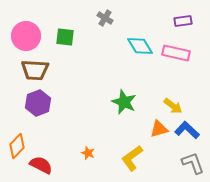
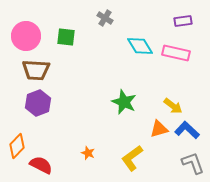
green square: moved 1 px right
brown trapezoid: moved 1 px right
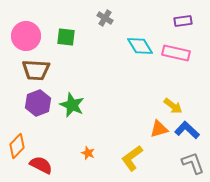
green star: moved 52 px left, 3 px down
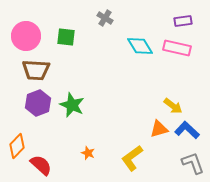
pink rectangle: moved 1 px right, 5 px up
red semicircle: rotated 15 degrees clockwise
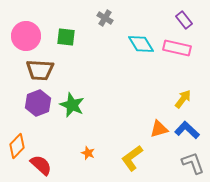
purple rectangle: moved 1 px right, 1 px up; rotated 60 degrees clockwise
cyan diamond: moved 1 px right, 2 px up
brown trapezoid: moved 4 px right
yellow arrow: moved 10 px right, 7 px up; rotated 90 degrees counterclockwise
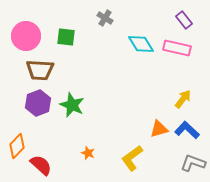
gray L-shape: rotated 50 degrees counterclockwise
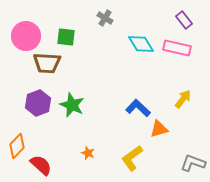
brown trapezoid: moved 7 px right, 7 px up
blue L-shape: moved 49 px left, 22 px up
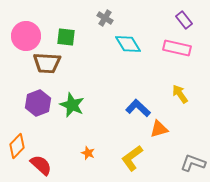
cyan diamond: moved 13 px left
yellow arrow: moved 3 px left, 5 px up; rotated 72 degrees counterclockwise
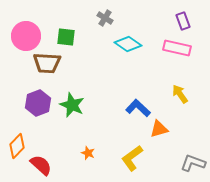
purple rectangle: moved 1 px left, 1 px down; rotated 18 degrees clockwise
cyan diamond: rotated 24 degrees counterclockwise
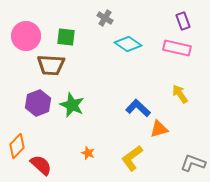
brown trapezoid: moved 4 px right, 2 px down
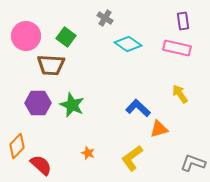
purple rectangle: rotated 12 degrees clockwise
green square: rotated 30 degrees clockwise
purple hexagon: rotated 20 degrees clockwise
